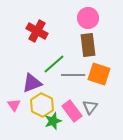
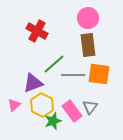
orange square: rotated 10 degrees counterclockwise
purple triangle: moved 1 px right
pink triangle: rotated 24 degrees clockwise
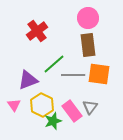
red cross: rotated 25 degrees clockwise
purple triangle: moved 5 px left, 3 px up
pink triangle: rotated 24 degrees counterclockwise
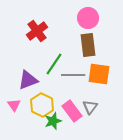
green line: rotated 15 degrees counterclockwise
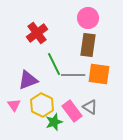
red cross: moved 2 px down
brown rectangle: rotated 15 degrees clockwise
green line: rotated 60 degrees counterclockwise
gray triangle: rotated 35 degrees counterclockwise
green star: moved 1 px right, 1 px down
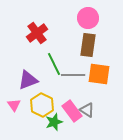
gray triangle: moved 3 px left, 3 px down
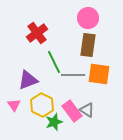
green line: moved 2 px up
